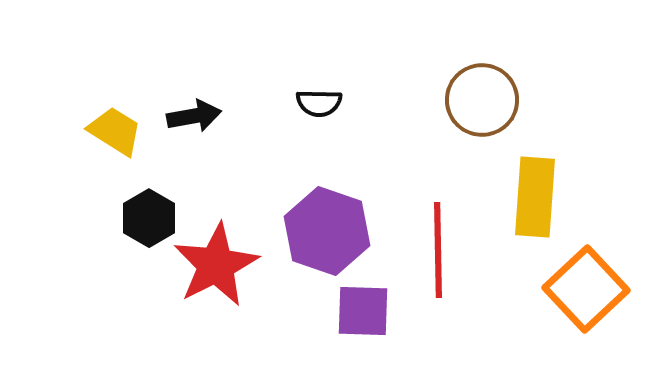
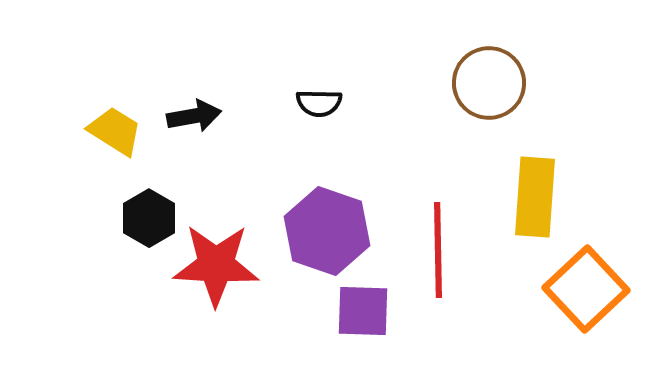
brown circle: moved 7 px right, 17 px up
red star: rotated 30 degrees clockwise
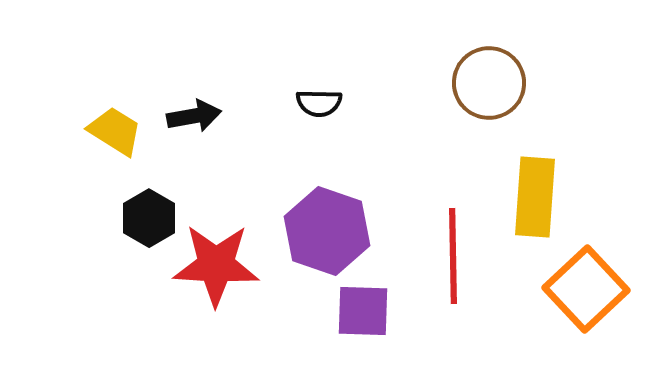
red line: moved 15 px right, 6 px down
